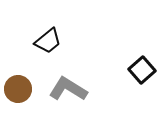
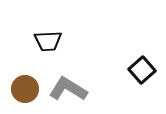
black trapezoid: rotated 36 degrees clockwise
brown circle: moved 7 px right
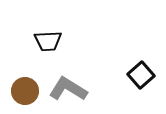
black square: moved 1 px left, 5 px down
brown circle: moved 2 px down
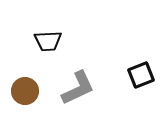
black square: rotated 20 degrees clockwise
gray L-shape: moved 10 px right, 1 px up; rotated 123 degrees clockwise
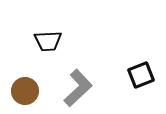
gray L-shape: rotated 18 degrees counterclockwise
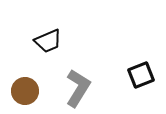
black trapezoid: rotated 20 degrees counterclockwise
gray L-shape: rotated 15 degrees counterclockwise
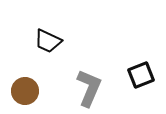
black trapezoid: rotated 48 degrees clockwise
gray L-shape: moved 11 px right; rotated 9 degrees counterclockwise
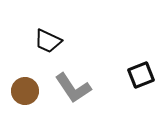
gray L-shape: moved 16 px left; rotated 123 degrees clockwise
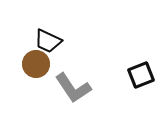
brown circle: moved 11 px right, 27 px up
